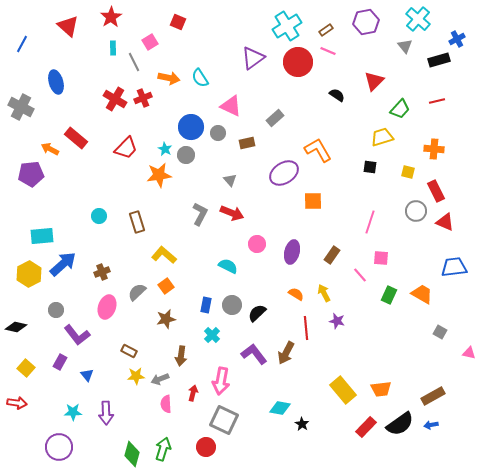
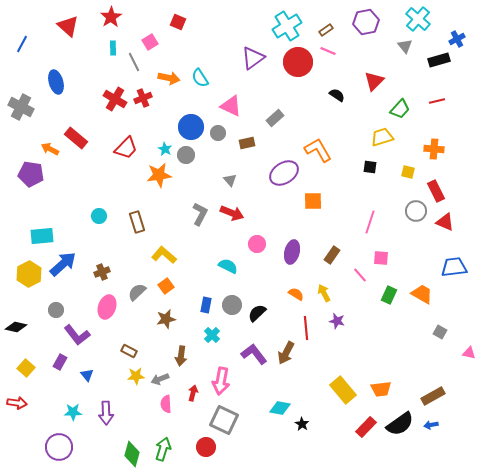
purple pentagon at (31, 174): rotated 15 degrees clockwise
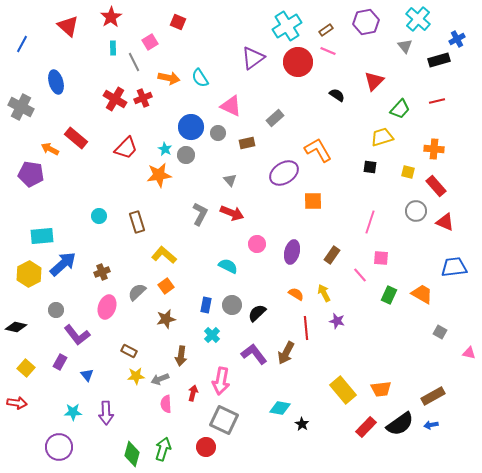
red rectangle at (436, 191): moved 5 px up; rotated 15 degrees counterclockwise
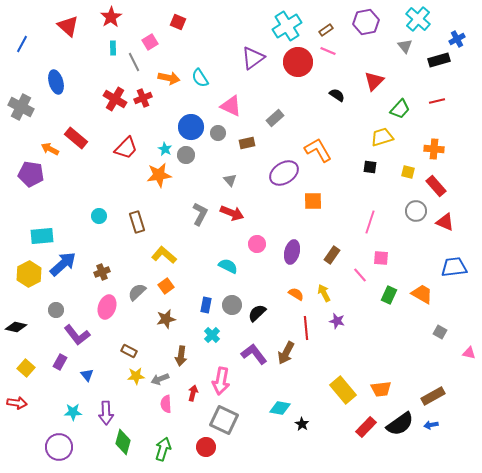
green diamond at (132, 454): moved 9 px left, 12 px up
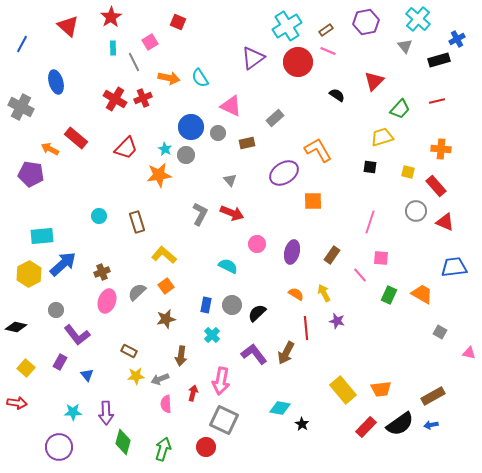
orange cross at (434, 149): moved 7 px right
pink ellipse at (107, 307): moved 6 px up
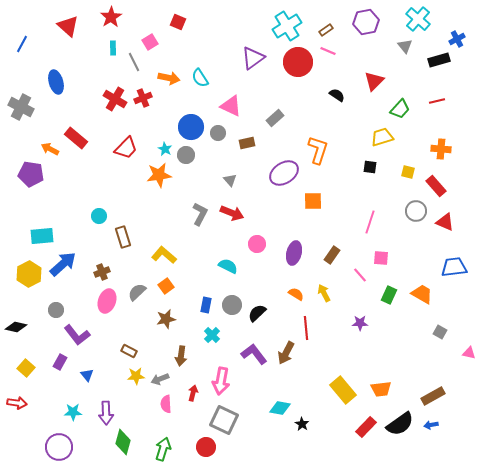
orange L-shape at (318, 150): rotated 48 degrees clockwise
brown rectangle at (137, 222): moved 14 px left, 15 px down
purple ellipse at (292, 252): moved 2 px right, 1 px down
purple star at (337, 321): moved 23 px right, 2 px down; rotated 14 degrees counterclockwise
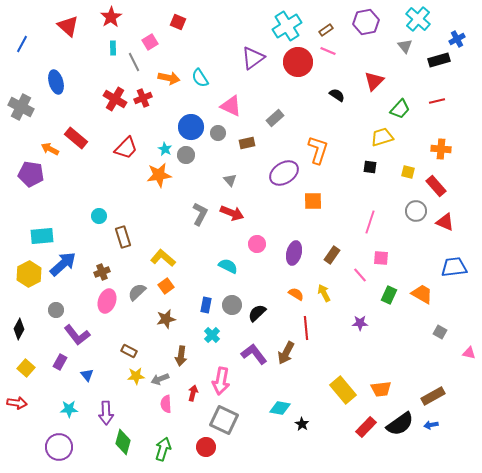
yellow L-shape at (164, 255): moved 1 px left, 3 px down
black diamond at (16, 327): moved 3 px right, 2 px down; rotated 75 degrees counterclockwise
cyan star at (73, 412): moved 4 px left, 3 px up
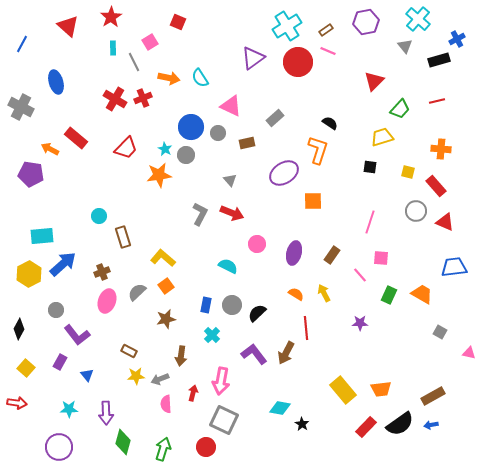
black semicircle at (337, 95): moved 7 px left, 28 px down
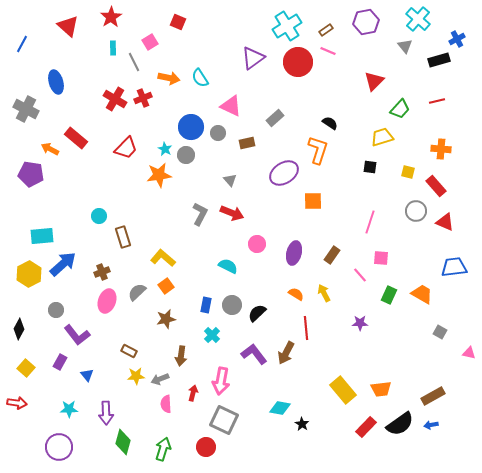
gray cross at (21, 107): moved 5 px right, 2 px down
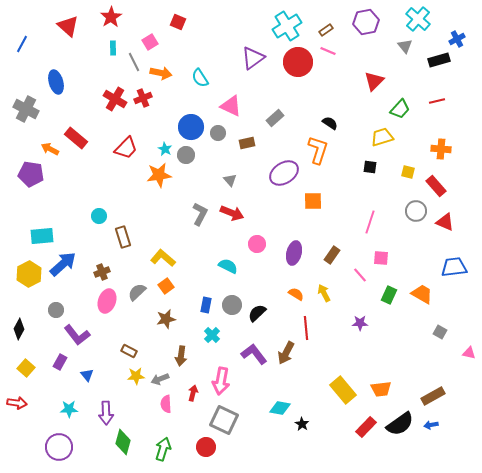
orange arrow at (169, 78): moved 8 px left, 5 px up
